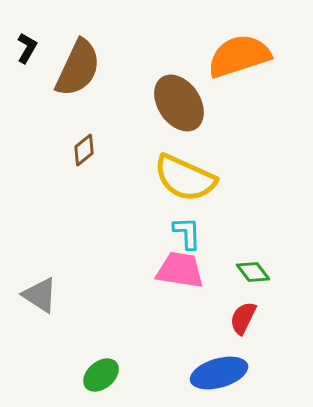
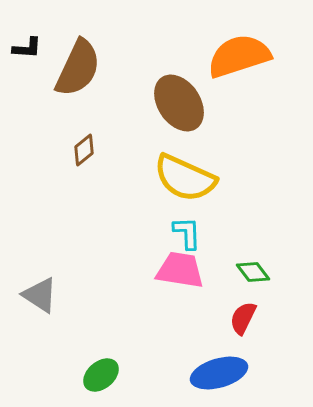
black L-shape: rotated 64 degrees clockwise
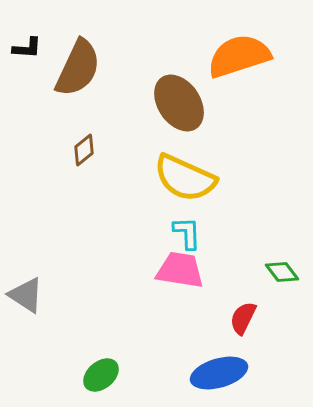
green diamond: moved 29 px right
gray triangle: moved 14 px left
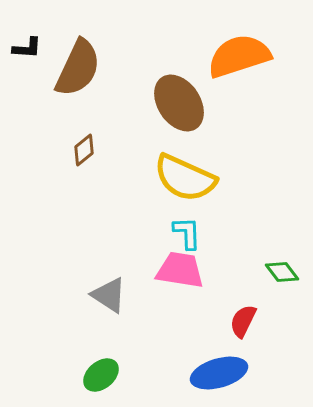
gray triangle: moved 83 px right
red semicircle: moved 3 px down
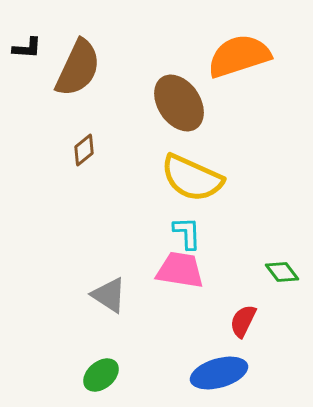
yellow semicircle: moved 7 px right
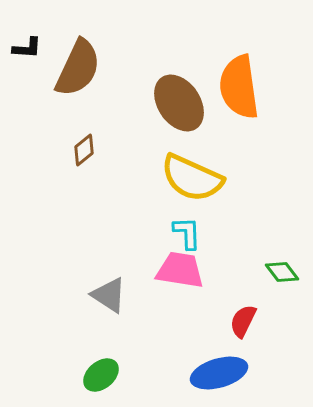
orange semicircle: moved 31 px down; rotated 80 degrees counterclockwise
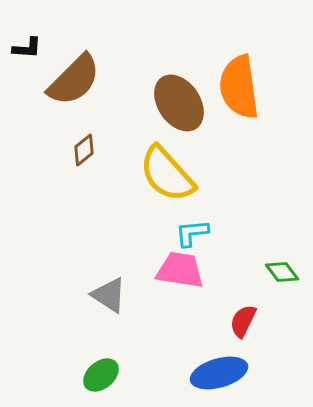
brown semicircle: moved 4 px left, 12 px down; rotated 20 degrees clockwise
yellow semicircle: moved 25 px left, 4 px up; rotated 24 degrees clockwise
cyan L-shape: moved 5 px right; rotated 93 degrees counterclockwise
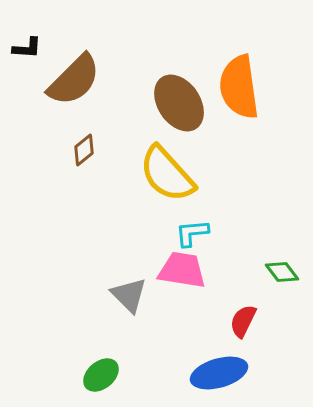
pink trapezoid: moved 2 px right
gray triangle: moved 20 px right; rotated 12 degrees clockwise
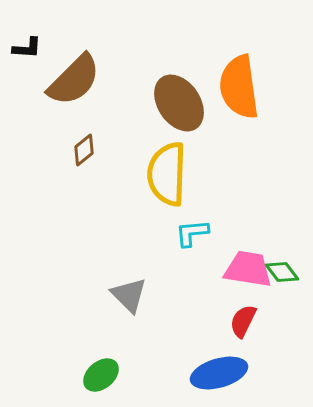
yellow semicircle: rotated 44 degrees clockwise
pink trapezoid: moved 66 px right, 1 px up
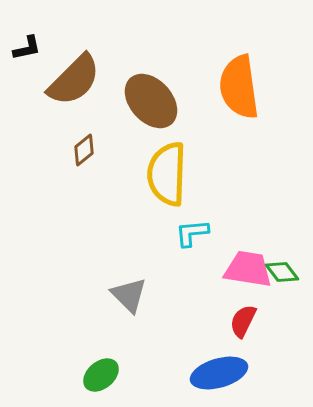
black L-shape: rotated 16 degrees counterclockwise
brown ellipse: moved 28 px left, 2 px up; rotated 8 degrees counterclockwise
